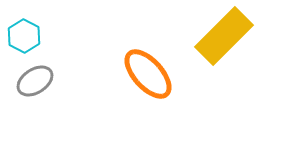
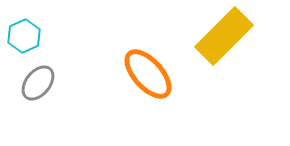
cyan hexagon: rotated 8 degrees clockwise
gray ellipse: moved 3 px right, 2 px down; rotated 18 degrees counterclockwise
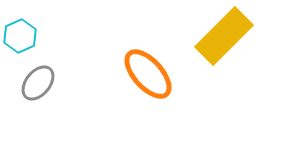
cyan hexagon: moved 4 px left
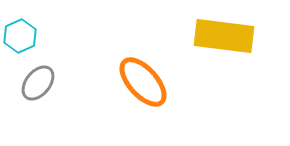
yellow rectangle: rotated 52 degrees clockwise
orange ellipse: moved 5 px left, 8 px down
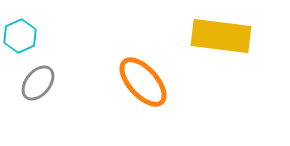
yellow rectangle: moved 3 px left
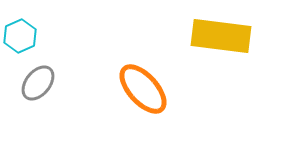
orange ellipse: moved 7 px down
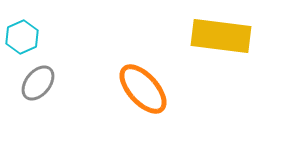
cyan hexagon: moved 2 px right, 1 px down
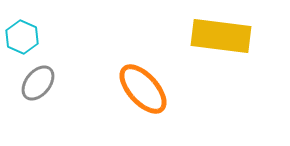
cyan hexagon: rotated 12 degrees counterclockwise
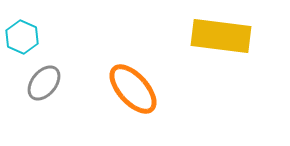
gray ellipse: moved 6 px right
orange ellipse: moved 10 px left
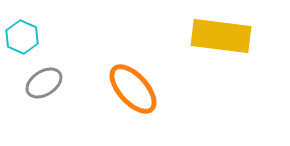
gray ellipse: rotated 18 degrees clockwise
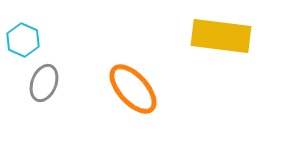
cyan hexagon: moved 1 px right, 3 px down
gray ellipse: rotated 36 degrees counterclockwise
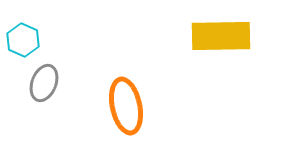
yellow rectangle: rotated 8 degrees counterclockwise
orange ellipse: moved 7 px left, 17 px down; rotated 30 degrees clockwise
